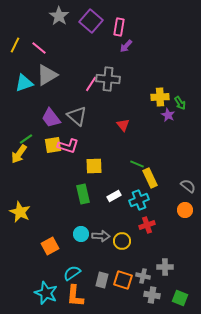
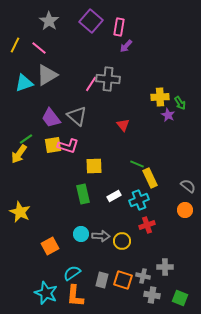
gray star at (59, 16): moved 10 px left, 5 px down
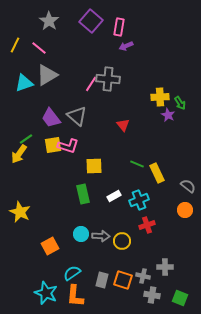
purple arrow at (126, 46): rotated 24 degrees clockwise
yellow rectangle at (150, 178): moved 7 px right, 5 px up
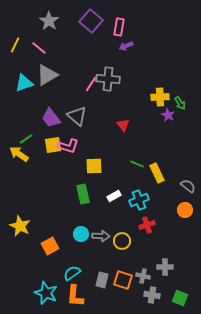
yellow arrow at (19, 154): rotated 90 degrees clockwise
yellow star at (20, 212): moved 14 px down
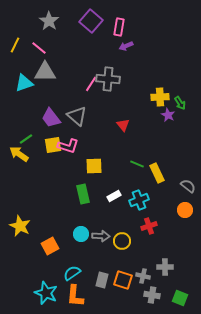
gray triangle at (47, 75): moved 2 px left, 3 px up; rotated 30 degrees clockwise
red cross at (147, 225): moved 2 px right, 1 px down
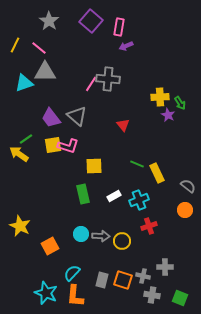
cyan semicircle at (72, 273): rotated 12 degrees counterclockwise
